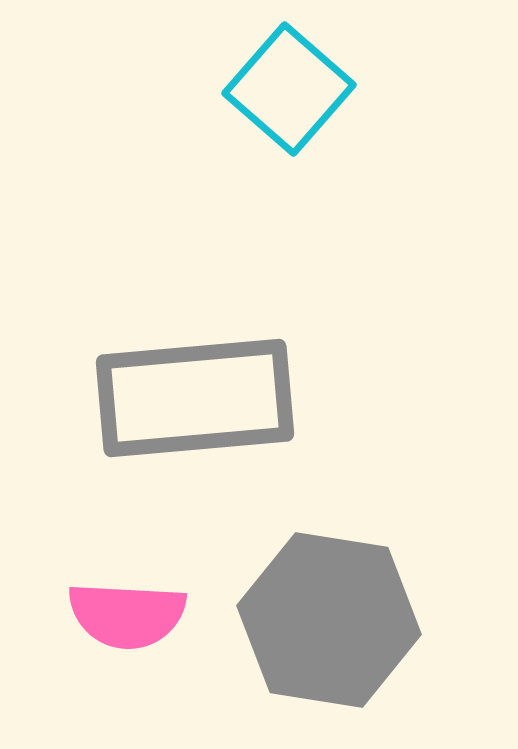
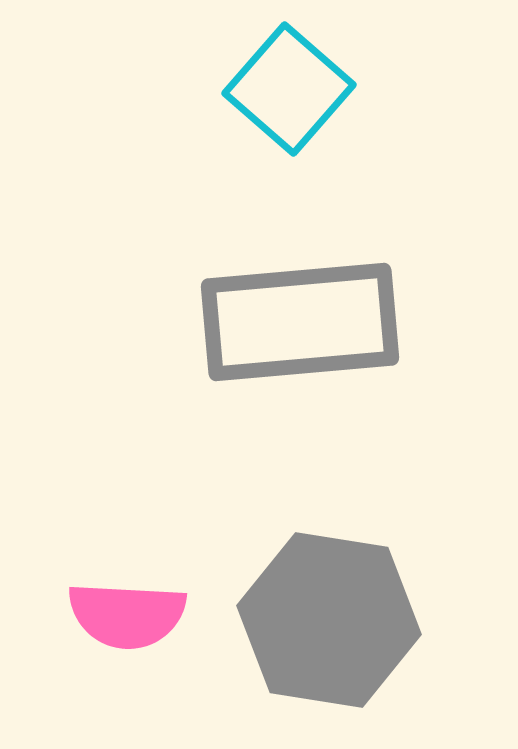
gray rectangle: moved 105 px right, 76 px up
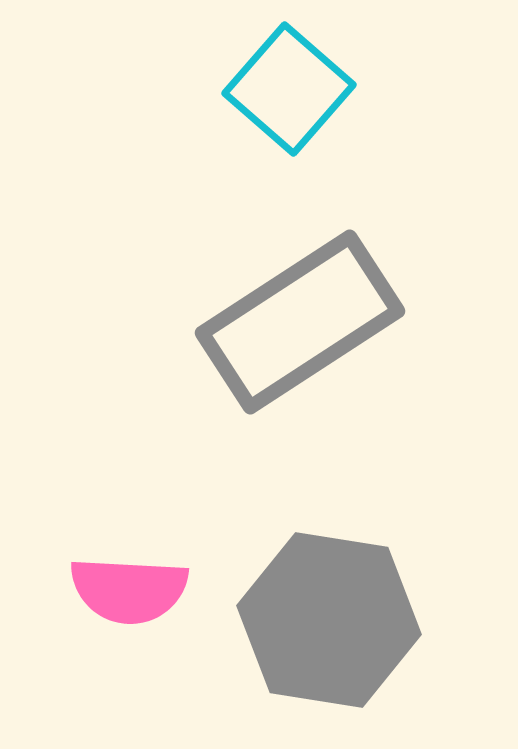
gray rectangle: rotated 28 degrees counterclockwise
pink semicircle: moved 2 px right, 25 px up
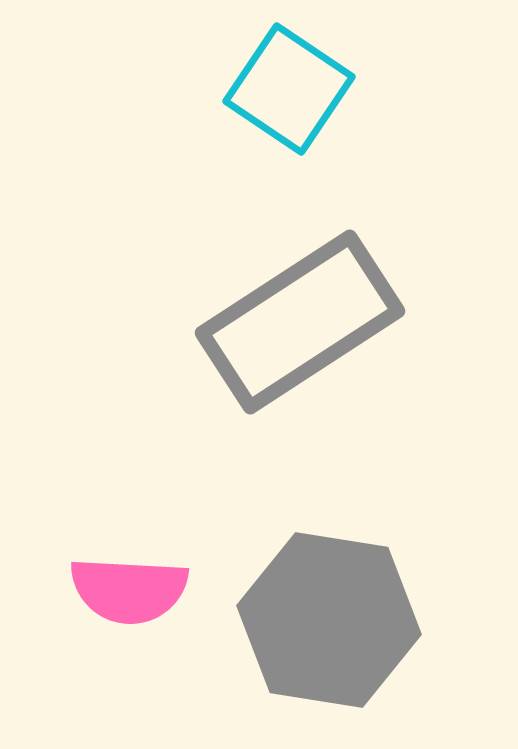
cyan square: rotated 7 degrees counterclockwise
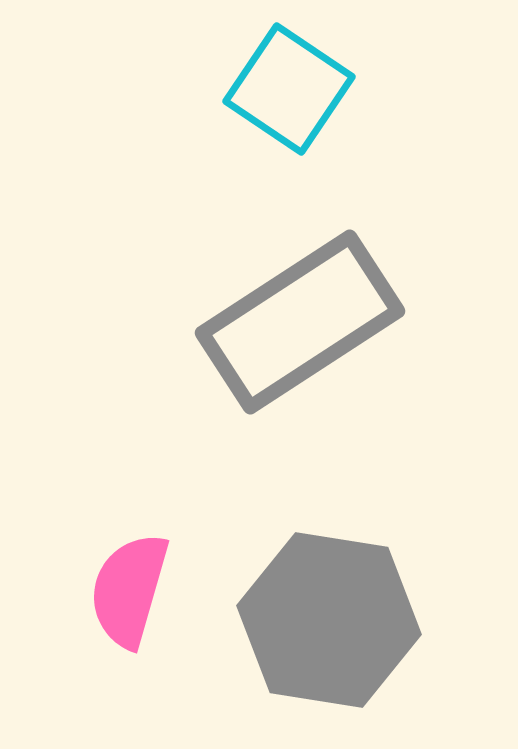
pink semicircle: rotated 103 degrees clockwise
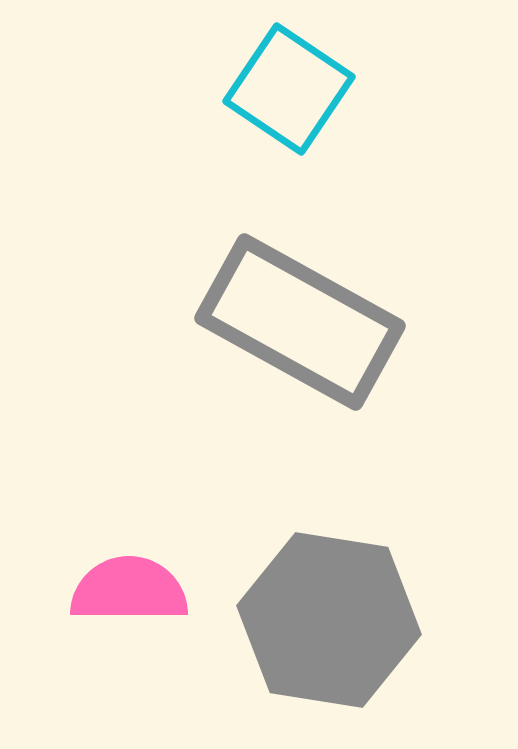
gray rectangle: rotated 62 degrees clockwise
pink semicircle: rotated 74 degrees clockwise
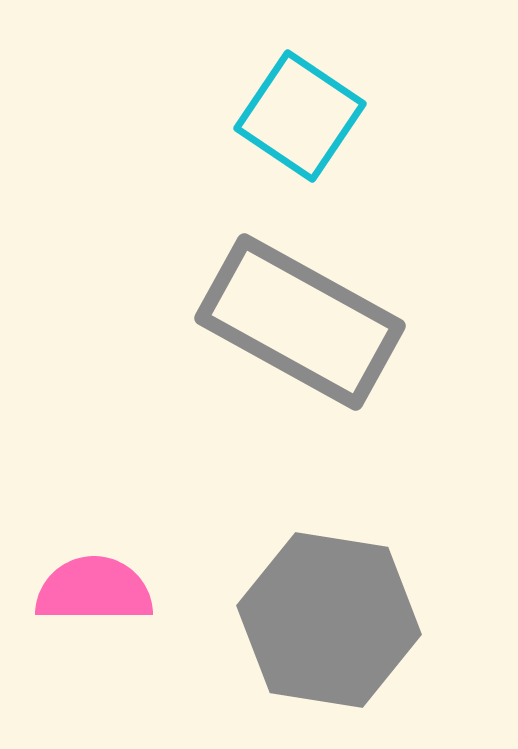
cyan square: moved 11 px right, 27 px down
pink semicircle: moved 35 px left
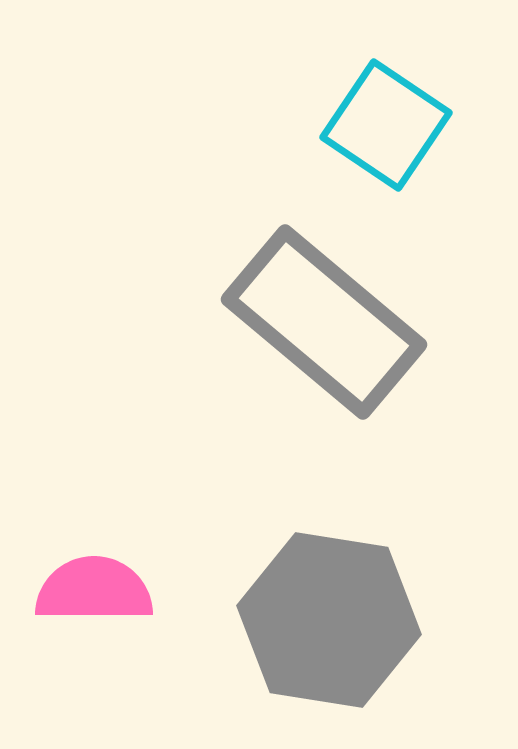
cyan square: moved 86 px right, 9 px down
gray rectangle: moved 24 px right; rotated 11 degrees clockwise
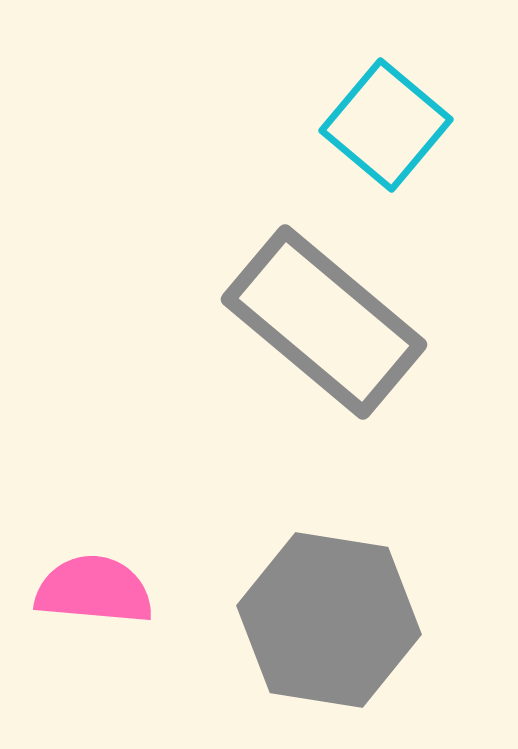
cyan square: rotated 6 degrees clockwise
pink semicircle: rotated 5 degrees clockwise
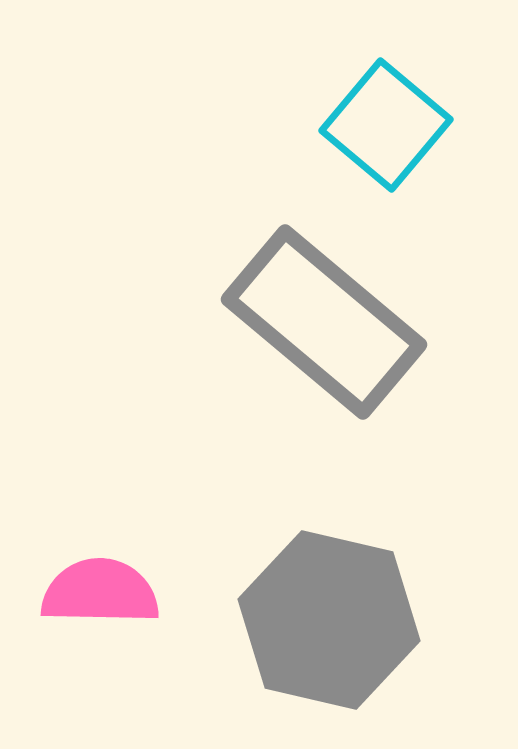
pink semicircle: moved 6 px right, 2 px down; rotated 4 degrees counterclockwise
gray hexagon: rotated 4 degrees clockwise
